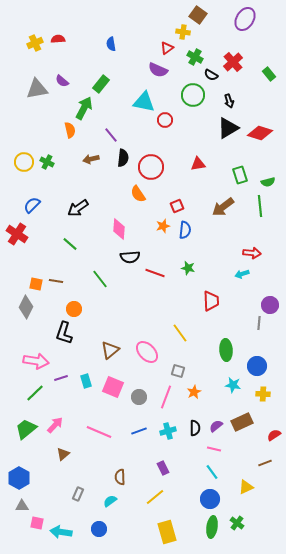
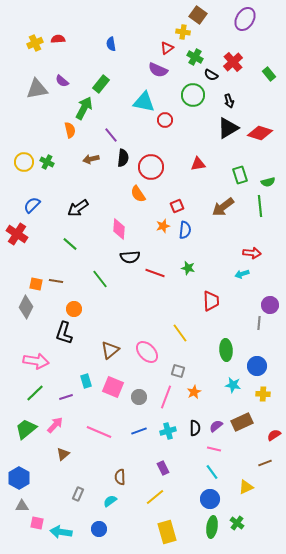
purple line at (61, 378): moved 5 px right, 19 px down
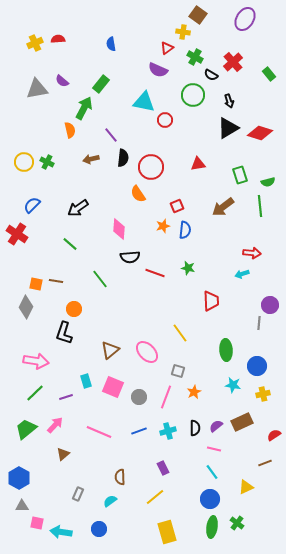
yellow cross at (263, 394): rotated 16 degrees counterclockwise
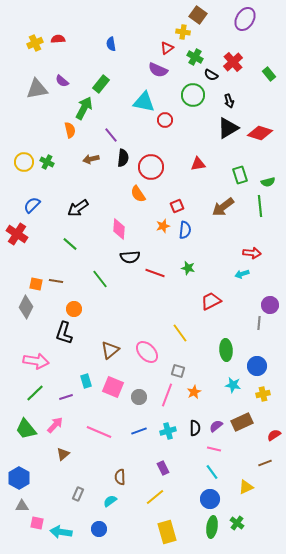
red trapezoid at (211, 301): rotated 115 degrees counterclockwise
pink line at (166, 397): moved 1 px right, 2 px up
green trapezoid at (26, 429): rotated 90 degrees counterclockwise
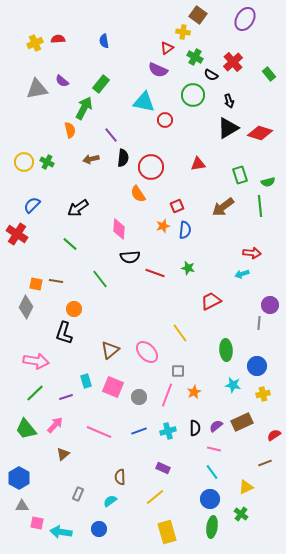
blue semicircle at (111, 44): moved 7 px left, 3 px up
gray square at (178, 371): rotated 16 degrees counterclockwise
purple rectangle at (163, 468): rotated 40 degrees counterclockwise
green cross at (237, 523): moved 4 px right, 9 px up
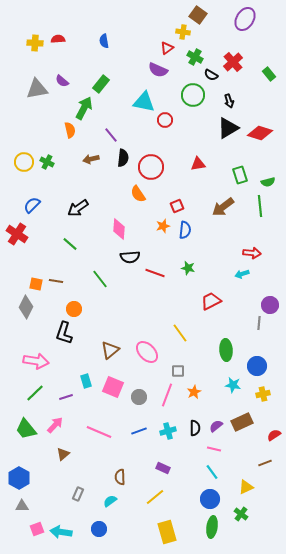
yellow cross at (35, 43): rotated 28 degrees clockwise
pink square at (37, 523): moved 6 px down; rotated 32 degrees counterclockwise
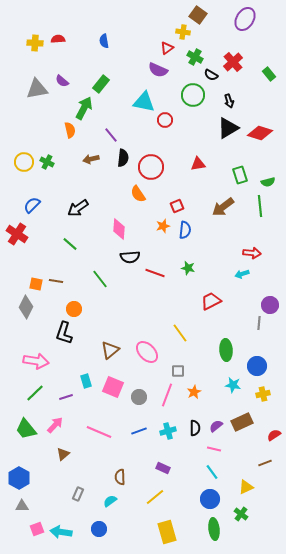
green ellipse at (212, 527): moved 2 px right, 2 px down; rotated 15 degrees counterclockwise
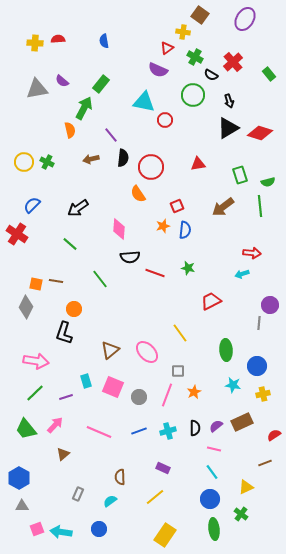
brown square at (198, 15): moved 2 px right
yellow rectangle at (167, 532): moved 2 px left, 3 px down; rotated 50 degrees clockwise
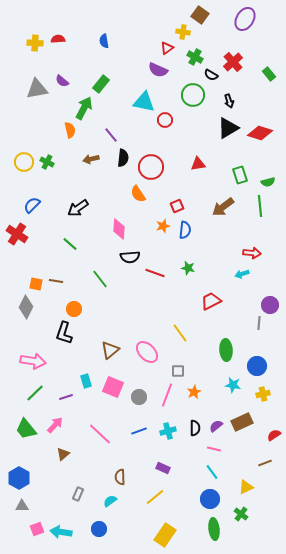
pink arrow at (36, 361): moved 3 px left
pink line at (99, 432): moved 1 px right, 2 px down; rotated 20 degrees clockwise
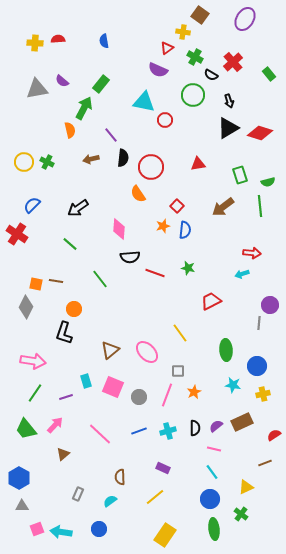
red square at (177, 206): rotated 24 degrees counterclockwise
green line at (35, 393): rotated 12 degrees counterclockwise
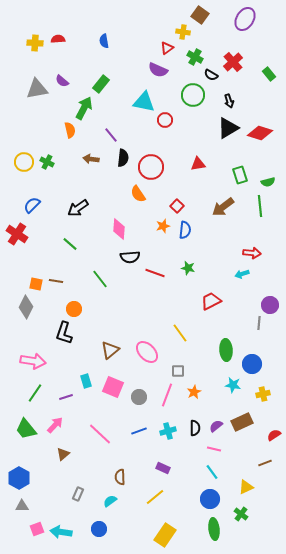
brown arrow at (91, 159): rotated 21 degrees clockwise
blue circle at (257, 366): moved 5 px left, 2 px up
